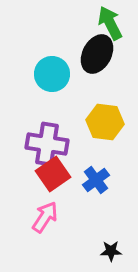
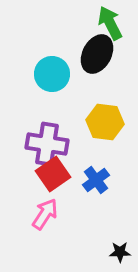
pink arrow: moved 3 px up
black star: moved 9 px right, 1 px down
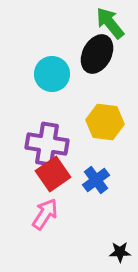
green arrow: rotated 12 degrees counterclockwise
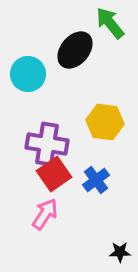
black ellipse: moved 22 px left, 4 px up; rotated 12 degrees clockwise
cyan circle: moved 24 px left
red square: moved 1 px right
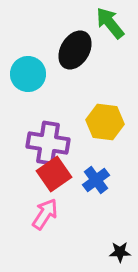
black ellipse: rotated 9 degrees counterclockwise
purple cross: moved 1 px right, 1 px up
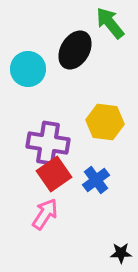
cyan circle: moved 5 px up
black star: moved 1 px right, 1 px down
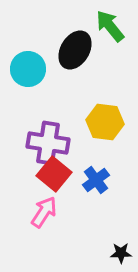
green arrow: moved 3 px down
red square: rotated 16 degrees counterclockwise
pink arrow: moved 1 px left, 2 px up
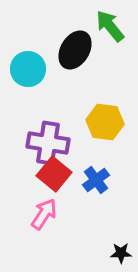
pink arrow: moved 2 px down
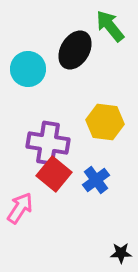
pink arrow: moved 24 px left, 6 px up
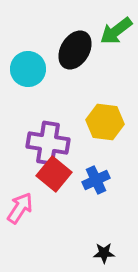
green arrow: moved 6 px right, 5 px down; rotated 88 degrees counterclockwise
blue cross: rotated 12 degrees clockwise
black star: moved 17 px left
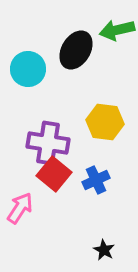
green arrow: moved 1 px right, 1 px up; rotated 24 degrees clockwise
black ellipse: moved 1 px right
black star: moved 3 px up; rotated 30 degrees clockwise
